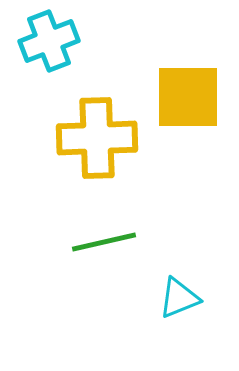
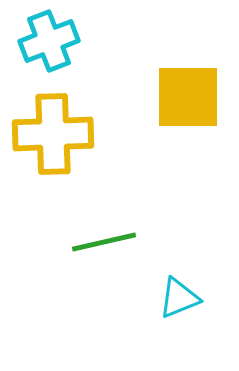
yellow cross: moved 44 px left, 4 px up
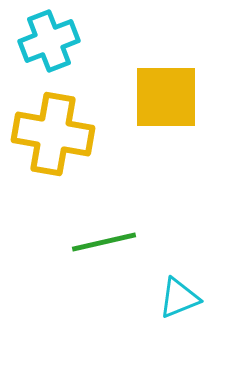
yellow square: moved 22 px left
yellow cross: rotated 12 degrees clockwise
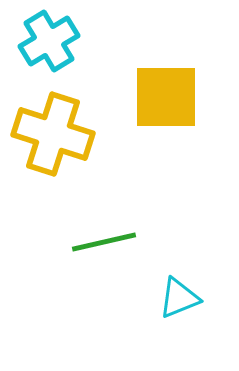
cyan cross: rotated 10 degrees counterclockwise
yellow cross: rotated 8 degrees clockwise
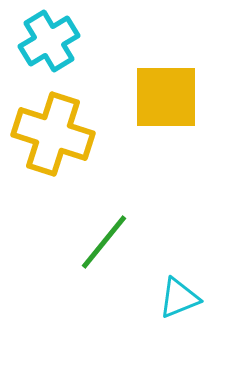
green line: rotated 38 degrees counterclockwise
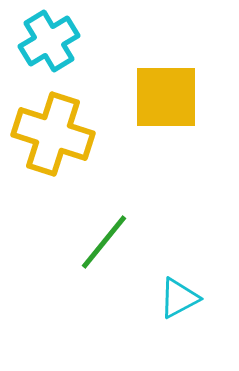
cyan triangle: rotated 6 degrees counterclockwise
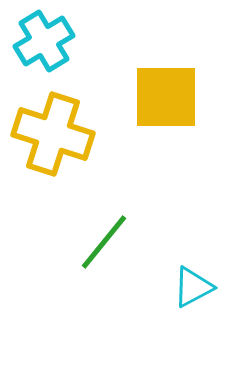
cyan cross: moved 5 px left
cyan triangle: moved 14 px right, 11 px up
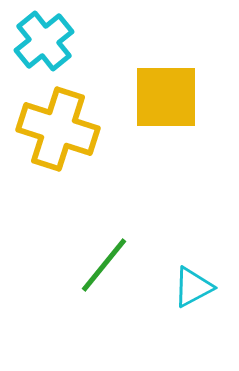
cyan cross: rotated 8 degrees counterclockwise
yellow cross: moved 5 px right, 5 px up
green line: moved 23 px down
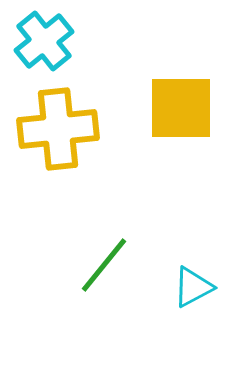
yellow square: moved 15 px right, 11 px down
yellow cross: rotated 24 degrees counterclockwise
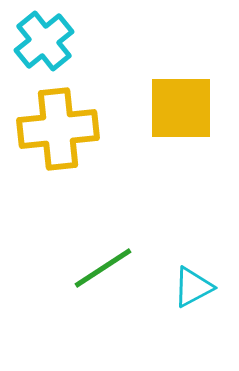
green line: moved 1 px left, 3 px down; rotated 18 degrees clockwise
